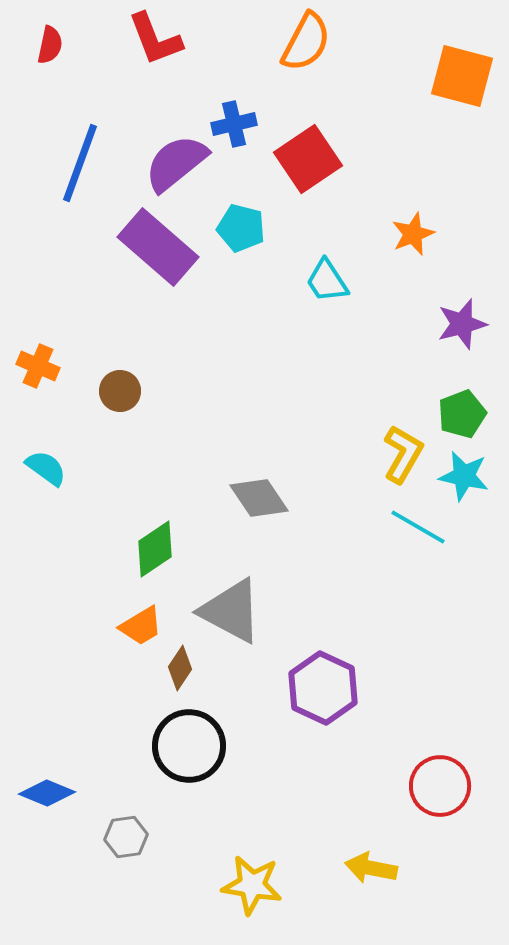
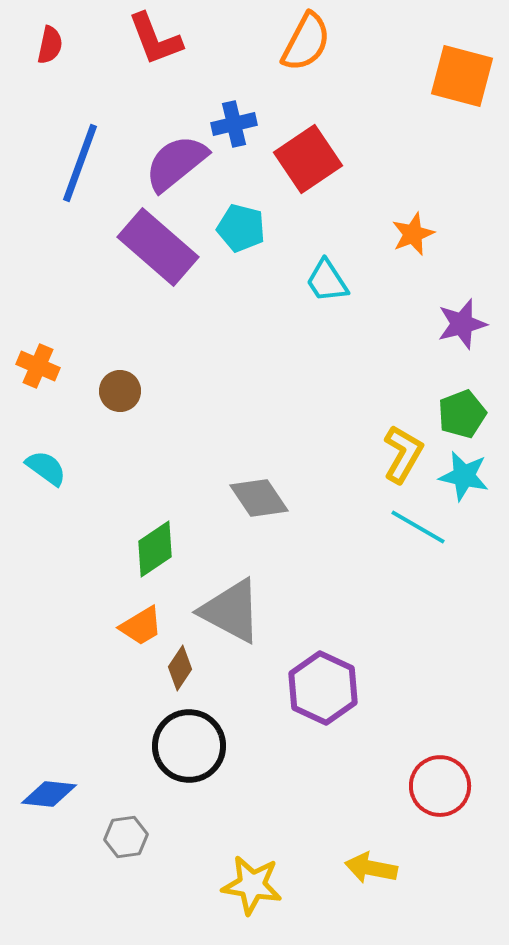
blue diamond: moved 2 px right, 1 px down; rotated 16 degrees counterclockwise
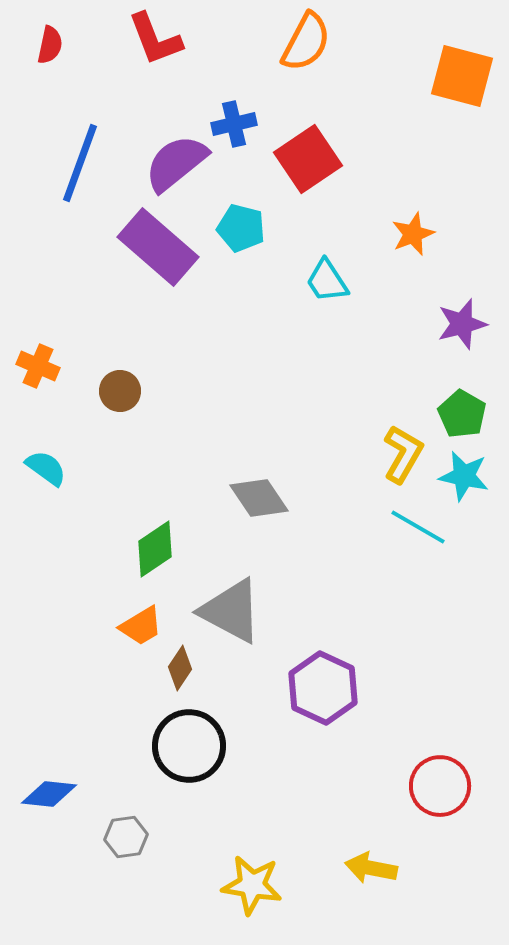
green pentagon: rotated 21 degrees counterclockwise
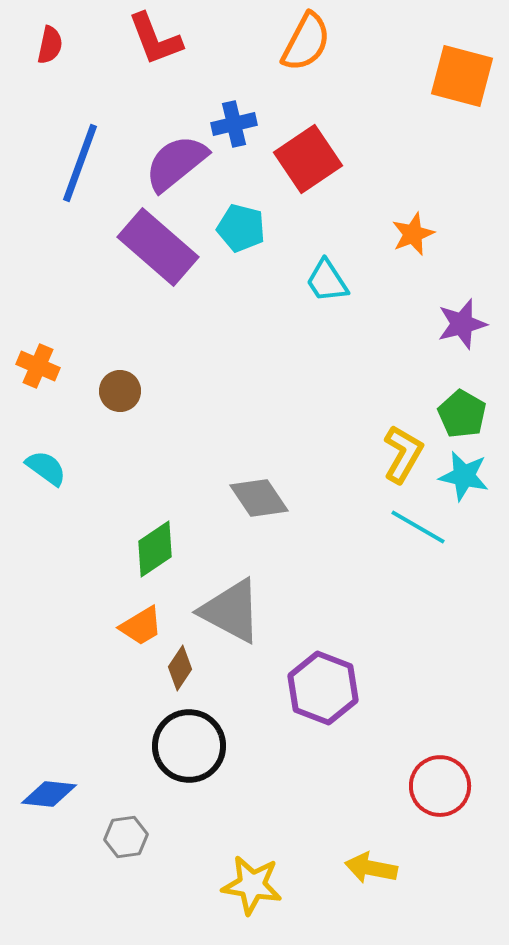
purple hexagon: rotated 4 degrees counterclockwise
